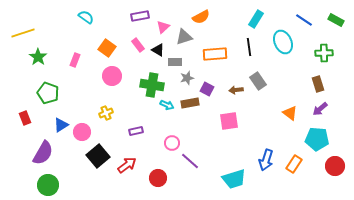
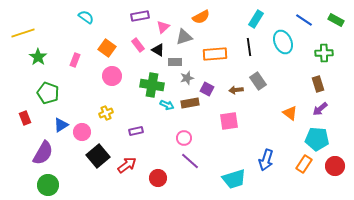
pink circle at (172, 143): moved 12 px right, 5 px up
orange rectangle at (294, 164): moved 10 px right
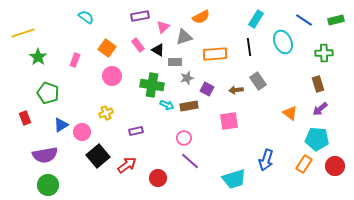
green rectangle at (336, 20): rotated 42 degrees counterclockwise
brown rectangle at (190, 103): moved 1 px left, 3 px down
purple semicircle at (43, 153): moved 2 px right, 2 px down; rotated 50 degrees clockwise
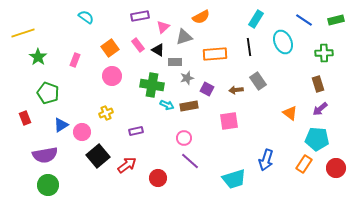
orange square at (107, 48): moved 3 px right; rotated 18 degrees clockwise
red circle at (335, 166): moved 1 px right, 2 px down
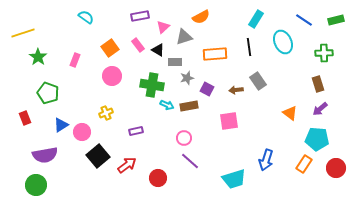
green circle at (48, 185): moved 12 px left
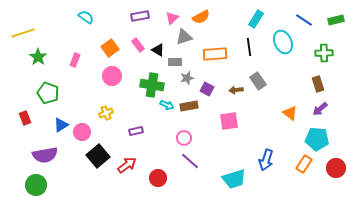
pink triangle at (163, 27): moved 9 px right, 9 px up
